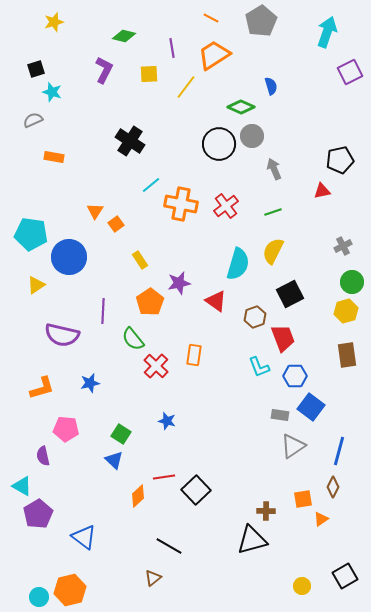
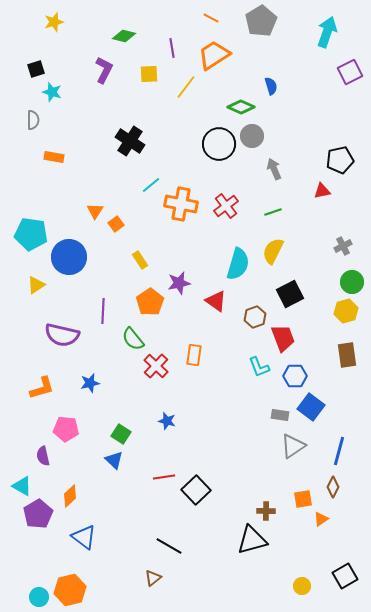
gray semicircle at (33, 120): rotated 114 degrees clockwise
orange diamond at (138, 496): moved 68 px left
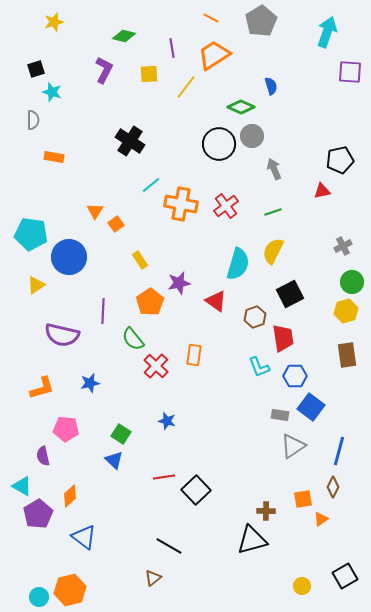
purple square at (350, 72): rotated 30 degrees clockwise
red trapezoid at (283, 338): rotated 12 degrees clockwise
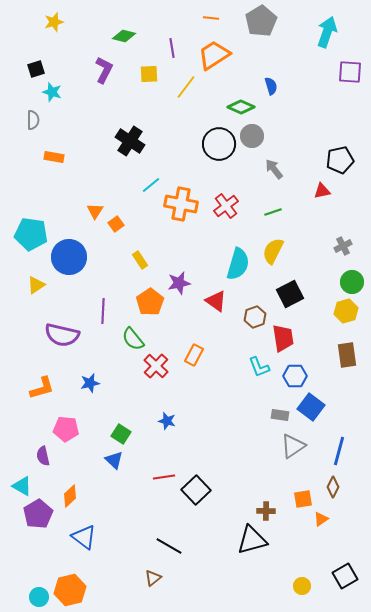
orange line at (211, 18): rotated 21 degrees counterclockwise
gray arrow at (274, 169): rotated 15 degrees counterclockwise
orange rectangle at (194, 355): rotated 20 degrees clockwise
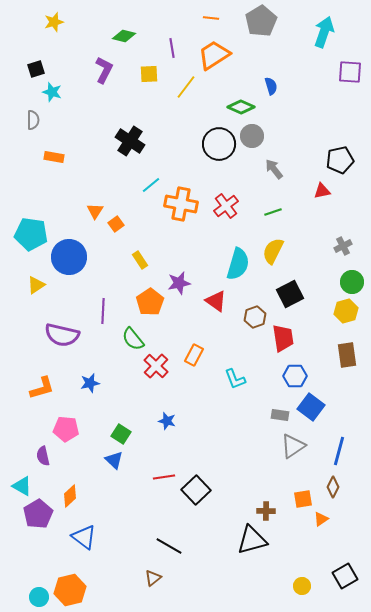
cyan arrow at (327, 32): moved 3 px left
cyan L-shape at (259, 367): moved 24 px left, 12 px down
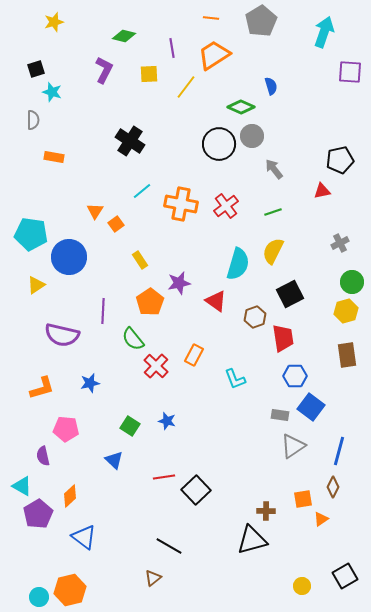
cyan line at (151, 185): moved 9 px left, 6 px down
gray cross at (343, 246): moved 3 px left, 3 px up
green square at (121, 434): moved 9 px right, 8 px up
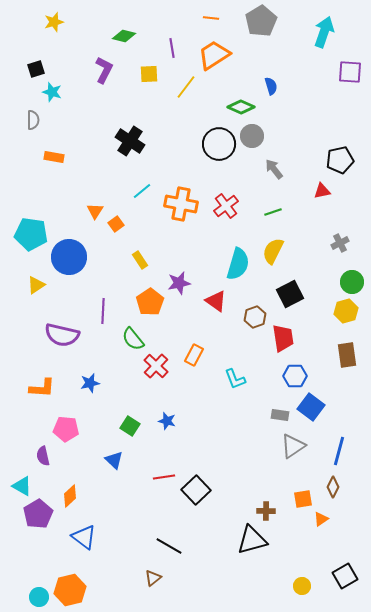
orange L-shape at (42, 388): rotated 20 degrees clockwise
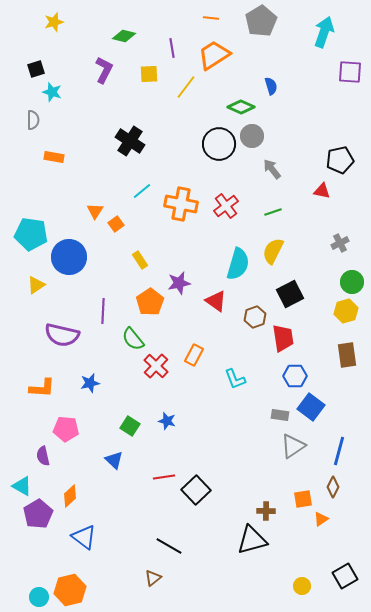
gray arrow at (274, 169): moved 2 px left
red triangle at (322, 191): rotated 24 degrees clockwise
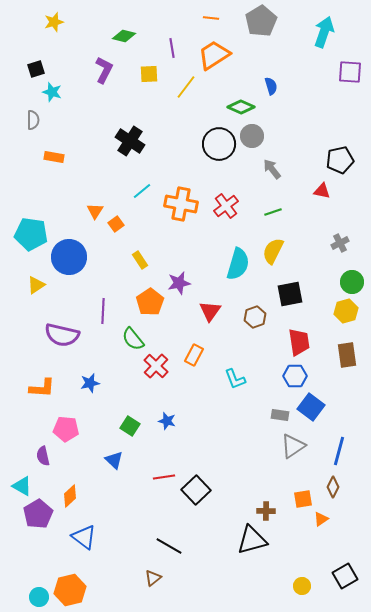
black square at (290, 294): rotated 16 degrees clockwise
red triangle at (216, 301): moved 6 px left, 10 px down; rotated 30 degrees clockwise
red trapezoid at (283, 338): moved 16 px right, 4 px down
